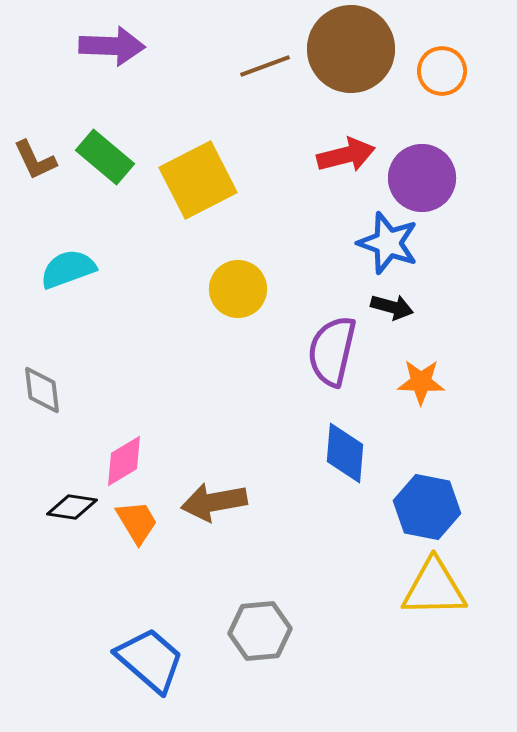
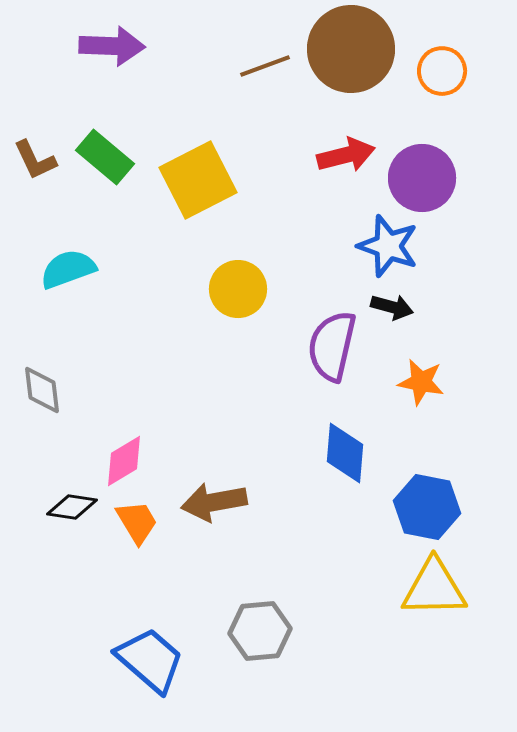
blue star: moved 3 px down
purple semicircle: moved 5 px up
orange star: rotated 9 degrees clockwise
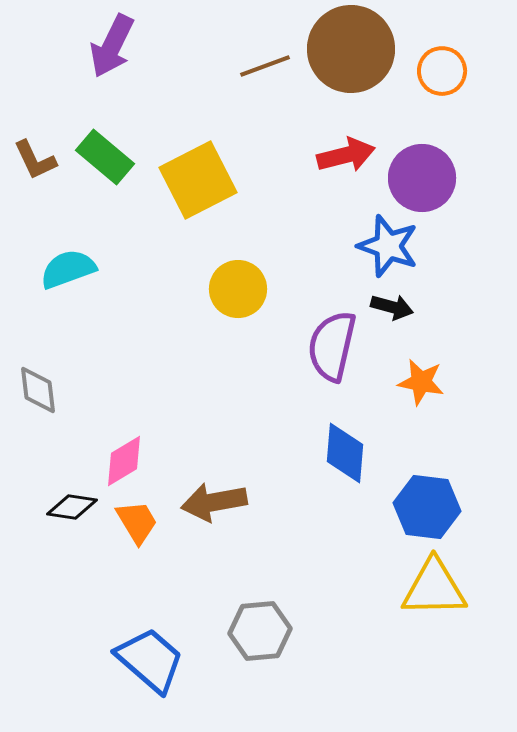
purple arrow: rotated 114 degrees clockwise
gray diamond: moved 4 px left
blue hexagon: rotated 4 degrees counterclockwise
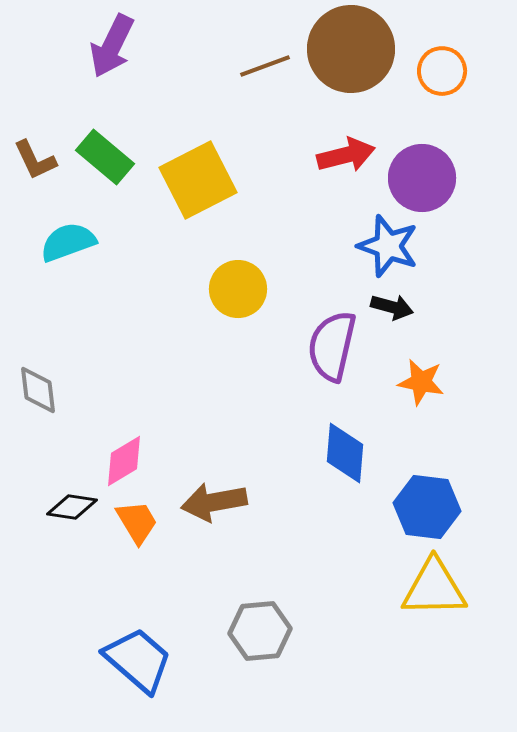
cyan semicircle: moved 27 px up
blue trapezoid: moved 12 px left
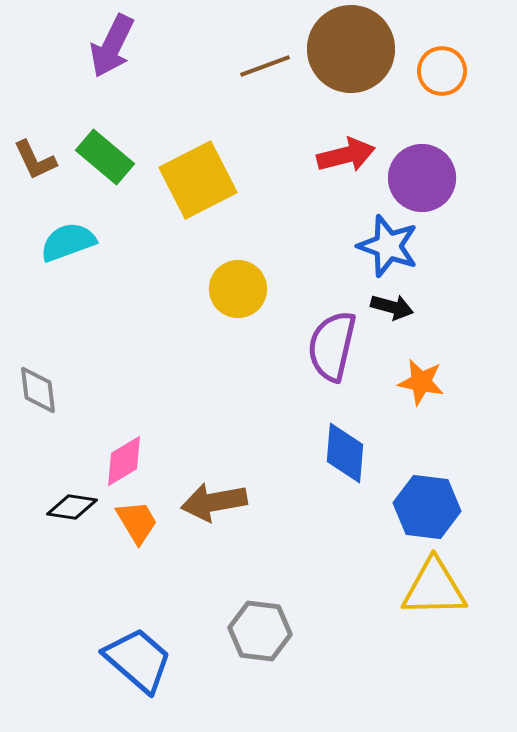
gray hexagon: rotated 12 degrees clockwise
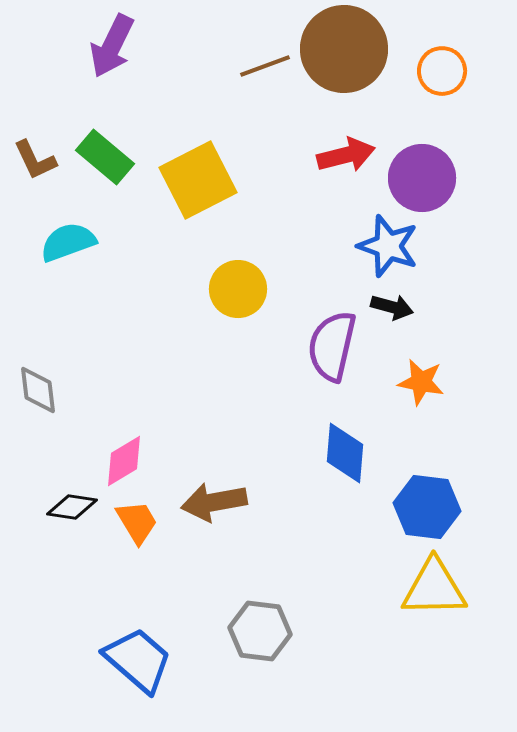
brown circle: moved 7 px left
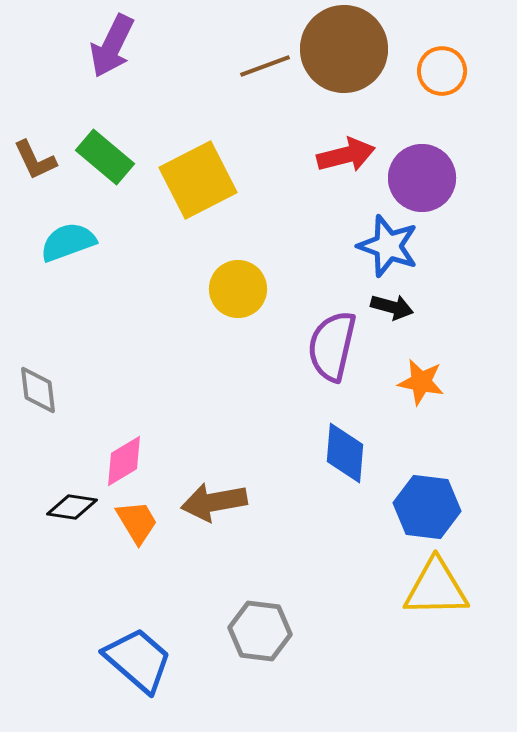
yellow triangle: moved 2 px right
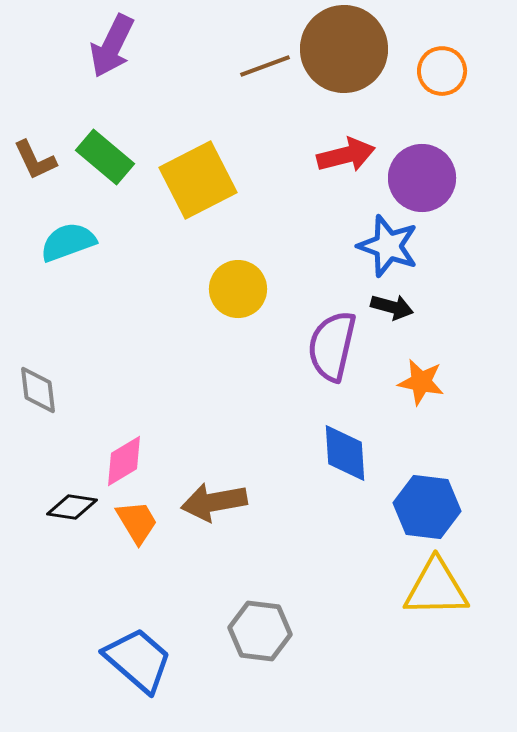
blue diamond: rotated 8 degrees counterclockwise
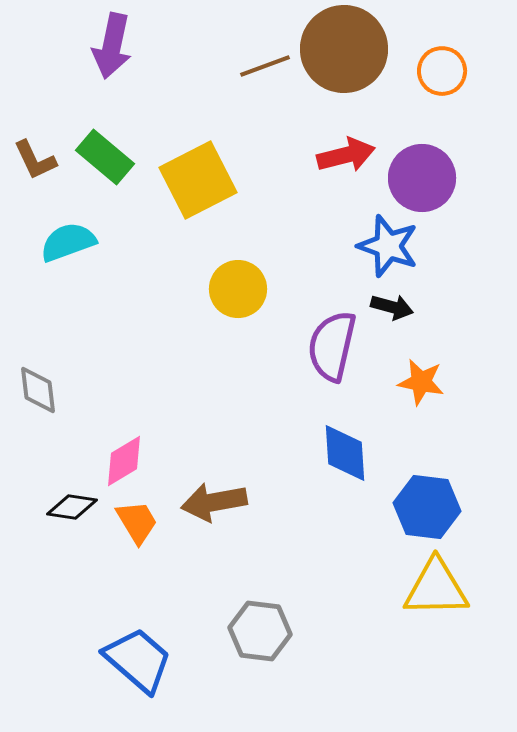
purple arrow: rotated 14 degrees counterclockwise
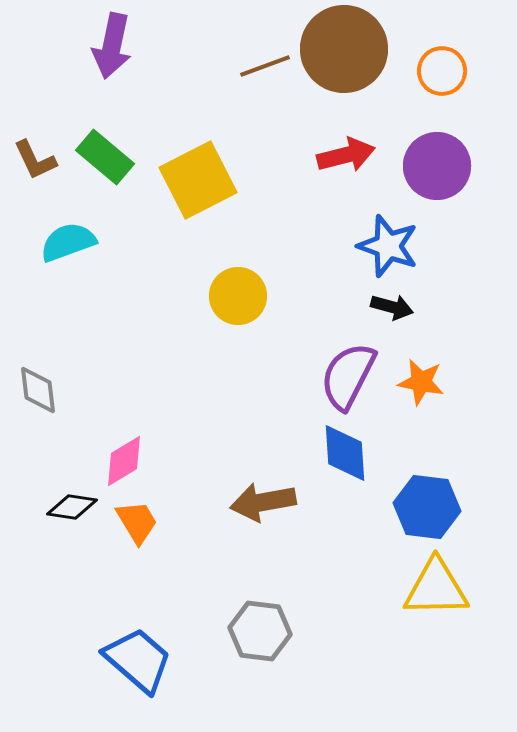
purple circle: moved 15 px right, 12 px up
yellow circle: moved 7 px down
purple semicircle: moved 16 px right, 30 px down; rotated 14 degrees clockwise
brown arrow: moved 49 px right
